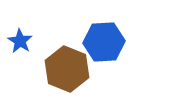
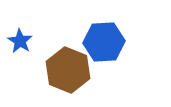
brown hexagon: moved 1 px right, 1 px down
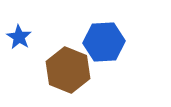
blue star: moved 1 px left, 4 px up
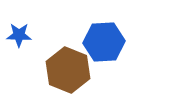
blue star: moved 2 px up; rotated 30 degrees counterclockwise
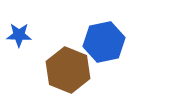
blue hexagon: rotated 9 degrees counterclockwise
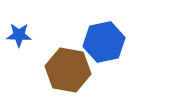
brown hexagon: rotated 12 degrees counterclockwise
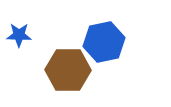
brown hexagon: rotated 9 degrees counterclockwise
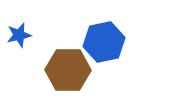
blue star: rotated 15 degrees counterclockwise
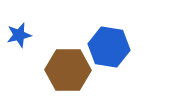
blue hexagon: moved 5 px right, 5 px down; rotated 21 degrees clockwise
